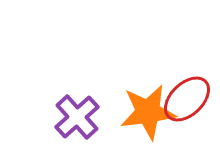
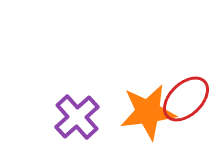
red ellipse: moved 1 px left
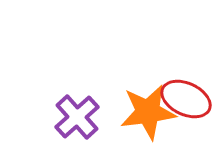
red ellipse: rotated 69 degrees clockwise
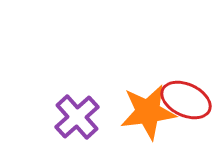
red ellipse: moved 1 px down
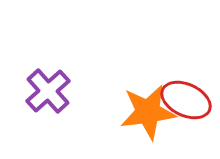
purple cross: moved 29 px left, 26 px up
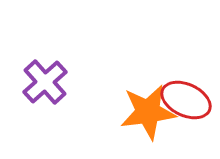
purple cross: moved 3 px left, 9 px up
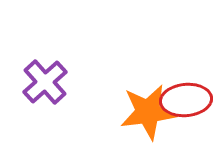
red ellipse: rotated 30 degrees counterclockwise
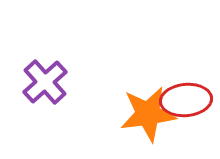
orange star: moved 2 px down
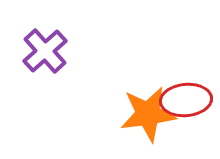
purple cross: moved 31 px up
